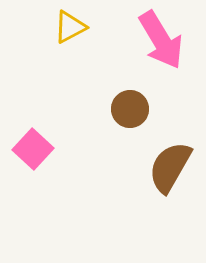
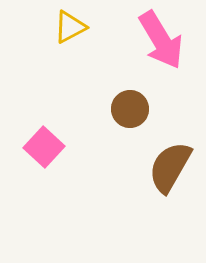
pink square: moved 11 px right, 2 px up
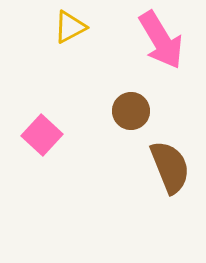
brown circle: moved 1 px right, 2 px down
pink square: moved 2 px left, 12 px up
brown semicircle: rotated 128 degrees clockwise
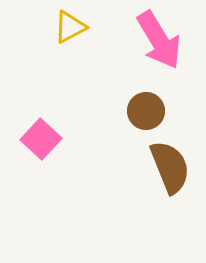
pink arrow: moved 2 px left
brown circle: moved 15 px right
pink square: moved 1 px left, 4 px down
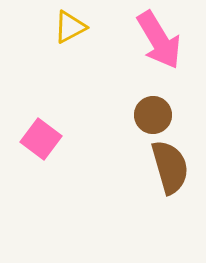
brown circle: moved 7 px right, 4 px down
pink square: rotated 6 degrees counterclockwise
brown semicircle: rotated 6 degrees clockwise
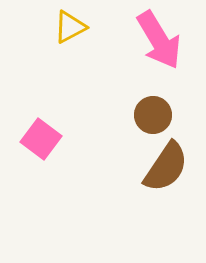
brown semicircle: moved 4 px left; rotated 50 degrees clockwise
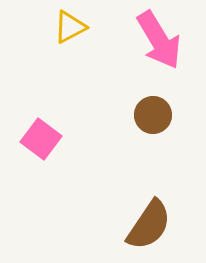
brown semicircle: moved 17 px left, 58 px down
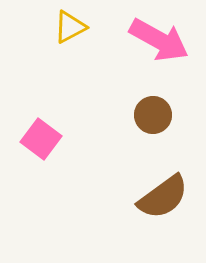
pink arrow: rotated 30 degrees counterclockwise
brown semicircle: moved 14 px right, 28 px up; rotated 20 degrees clockwise
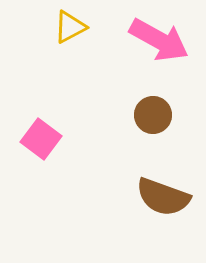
brown semicircle: rotated 56 degrees clockwise
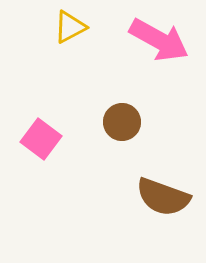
brown circle: moved 31 px left, 7 px down
